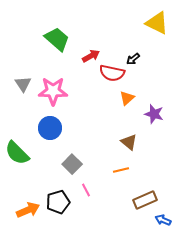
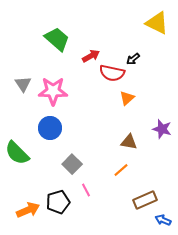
purple star: moved 8 px right, 15 px down
brown triangle: rotated 30 degrees counterclockwise
orange line: rotated 28 degrees counterclockwise
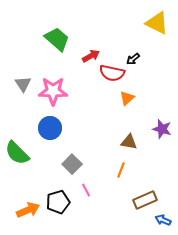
orange line: rotated 28 degrees counterclockwise
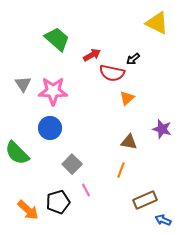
red arrow: moved 1 px right, 1 px up
orange arrow: rotated 65 degrees clockwise
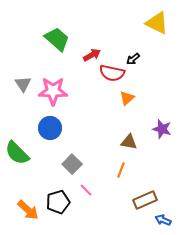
pink line: rotated 16 degrees counterclockwise
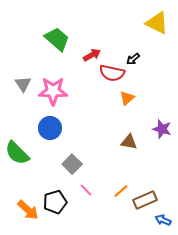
orange line: moved 21 px down; rotated 28 degrees clockwise
black pentagon: moved 3 px left
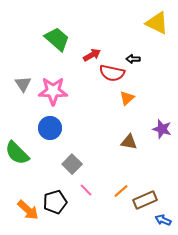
black arrow: rotated 40 degrees clockwise
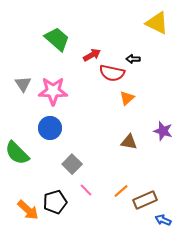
purple star: moved 1 px right, 2 px down
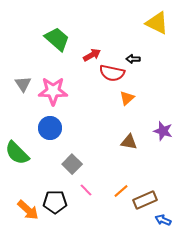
black pentagon: rotated 15 degrees clockwise
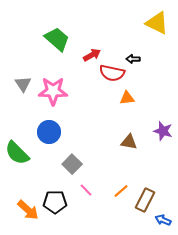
orange triangle: rotated 35 degrees clockwise
blue circle: moved 1 px left, 4 px down
brown rectangle: rotated 40 degrees counterclockwise
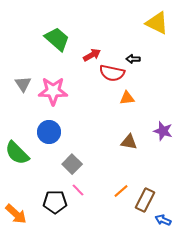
pink line: moved 8 px left
orange arrow: moved 12 px left, 4 px down
